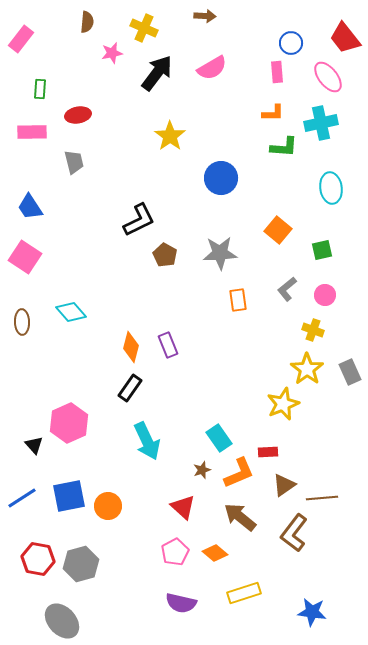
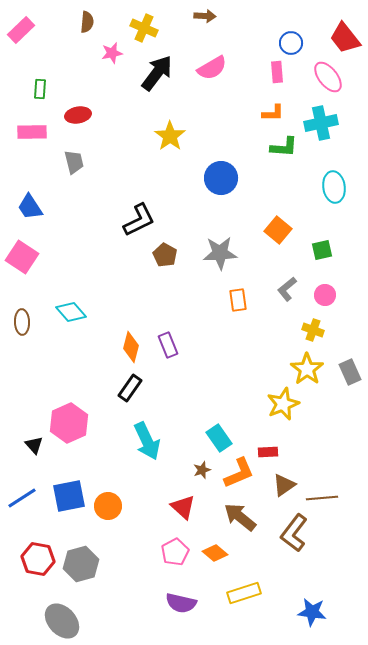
pink rectangle at (21, 39): moved 9 px up; rotated 8 degrees clockwise
cyan ellipse at (331, 188): moved 3 px right, 1 px up
pink square at (25, 257): moved 3 px left
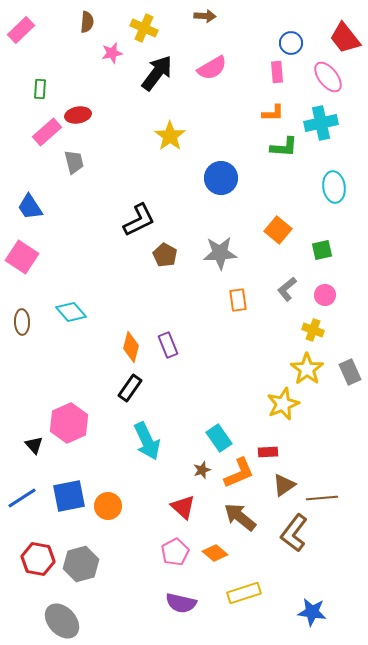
pink rectangle at (32, 132): moved 15 px right; rotated 40 degrees counterclockwise
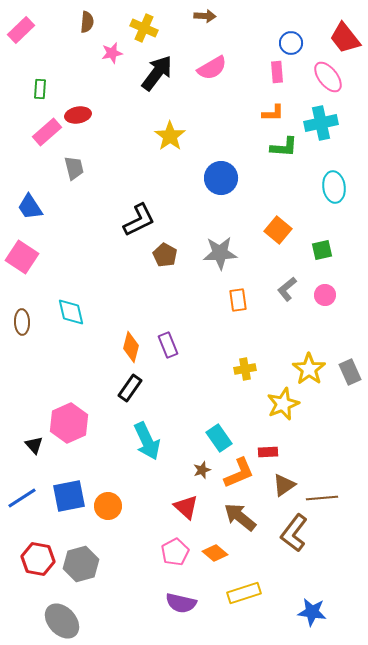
gray trapezoid at (74, 162): moved 6 px down
cyan diamond at (71, 312): rotated 28 degrees clockwise
yellow cross at (313, 330): moved 68 px left, 39 px down; rotated 30 degrees counterclockwise
yellow star at (307, 369): moved 2 px right
red triangle at (183, 507): moved 3 px right
